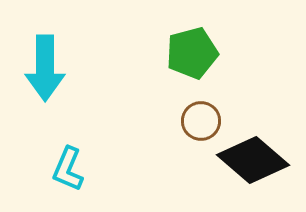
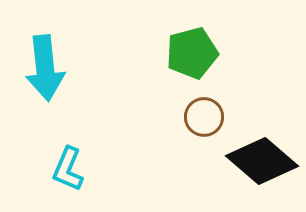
cyan arrow: rotated 6 degrees counterclockwise
brown circle: moved 3 px right, 4 px up
black diamond: moved 9 px right, 1 px down
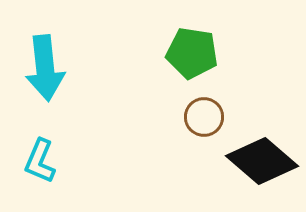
green pentagon: rotated 24 degrees clockwise
cyan L-shape: moved 28 px left, 8 px up
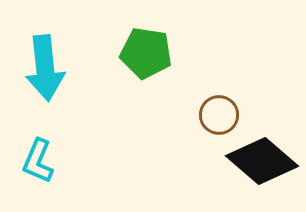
green pentagon: moved 46 px left
brown circle: moved 15 px right, 2 px up
cyan L-shape: moved 2 px left
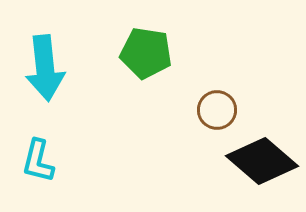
brown circle: moved 2 px left, 5 px up
cyan L-shape: rotated 9 degrees counterclockwise
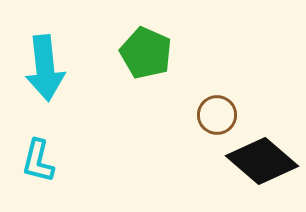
green pentagon: rotated 15 degrees clockwise
brown circle: moved 5 px down
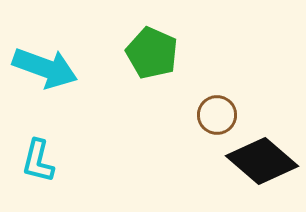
green pentagon: moved 6 px right
cyan arrow: rotated 64 degrees counterclockwise
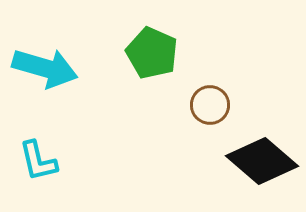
cyan arrow: rotated 4 degrees counterclockwise
brown circle: moved 7 px left, 10 px up
cyan L-shape: rotated 27 degrees counterclockwise
